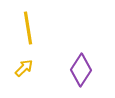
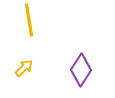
yellow line: moved 1 px right, 8 px up
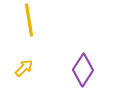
purple diamond: moved 2 px right
